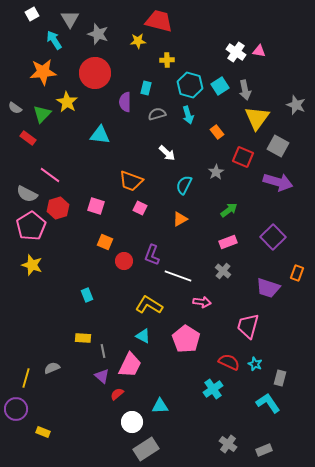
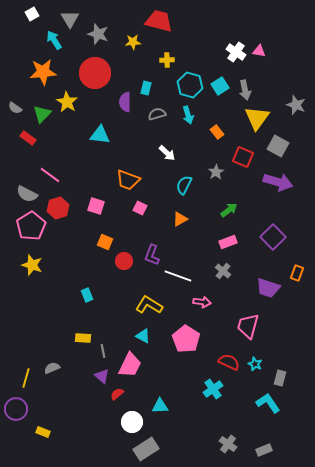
yellow star at (138, 41): moved 5 px left, 1 px down
orange trapezoid at (131, 181): moved 3 px left, 1 px up
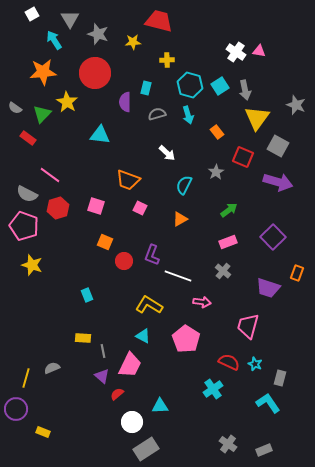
pink pentagon at (31, 226): moved 7 px left; rotated 20 degrees counterclockwise
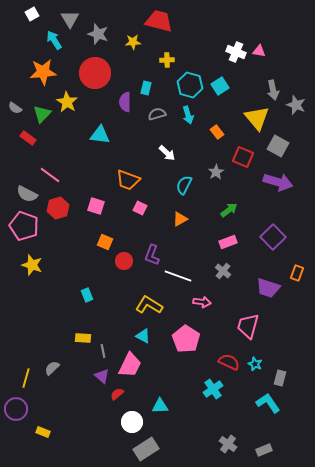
white cross at (236, 52): rotated 12 degrees counterclockwise
gray arrow at (245, 90): moved 28 px right
yellow triangle at (257, 118): rotated 16 degrees counterclockwise
gray semicircle at (52, 368): rotated 21 degrees counterclockwise
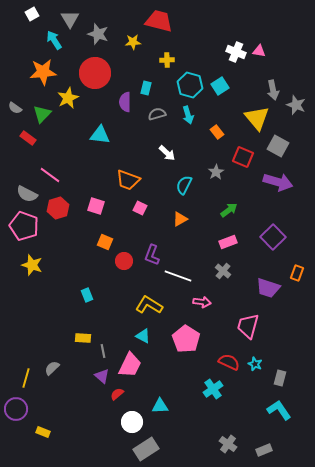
yellow star at (67, 102): moved 1 px right, 4 px up; rotated 15 degrees clockwise
cyan L-shape at (268, 403): moved 11 px right, 7 px down
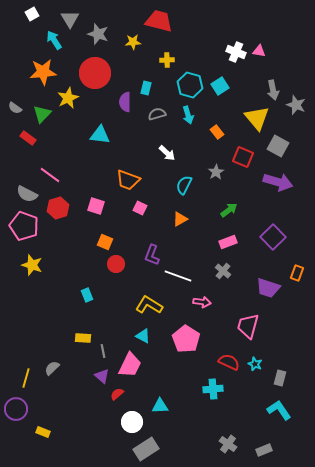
red circle at (124, 261): moved 8 px left, 3 px down
cyan cross at (213, 389): rotated 30 degrees clockwise
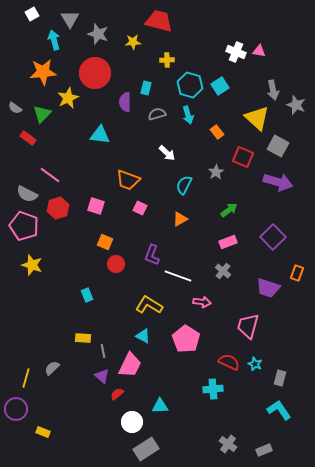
cyan arrow at (54, 40): rotated 18 degrees clockwise
yellow triangle at (257, 118): rotated 8 degrees counterclockwise
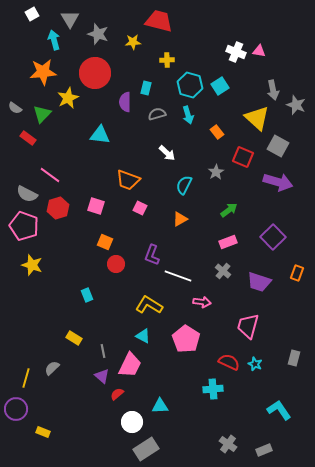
purple trapezoid at (268, 288): moved 9 px left, 6 px up
yellow rectangle at (83, 338): moved 9 px left; rotated 28 degrees clockwise
gray rectangle at (280, 378): moved 14 px right, 20 px up
